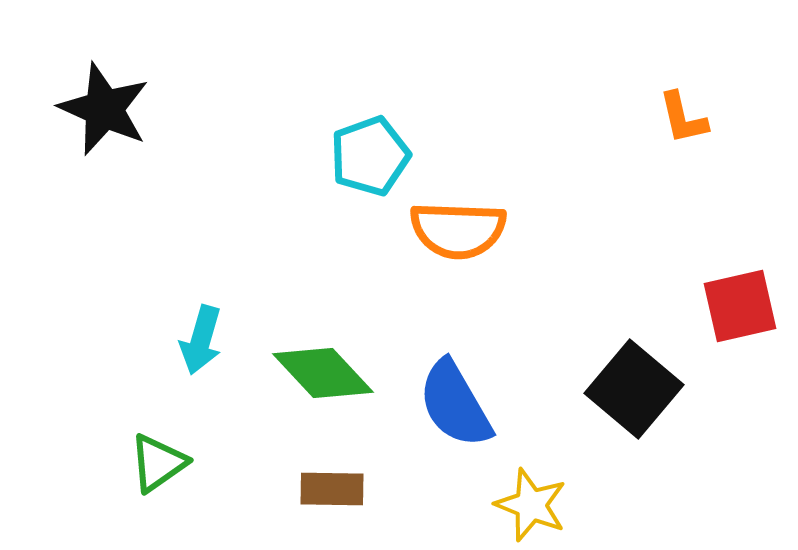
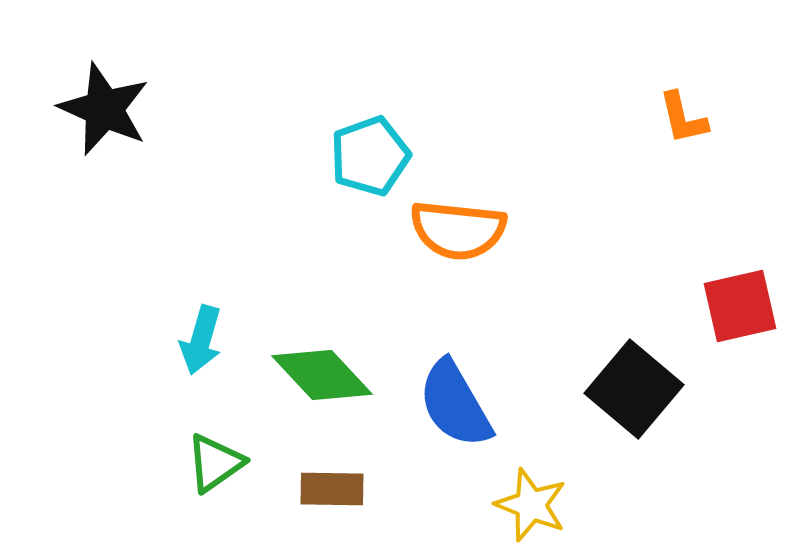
orange semicircle: rotated 4 degrees clockwise
green diamond: moved 1 px left, 2 px down
green triangle: moved 57 px right
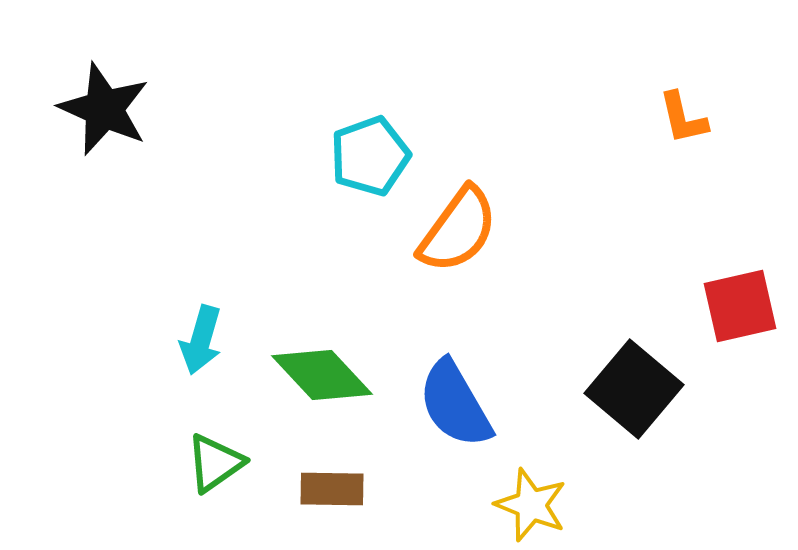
orange semicircle: rotated 60 degrees counterclockwise
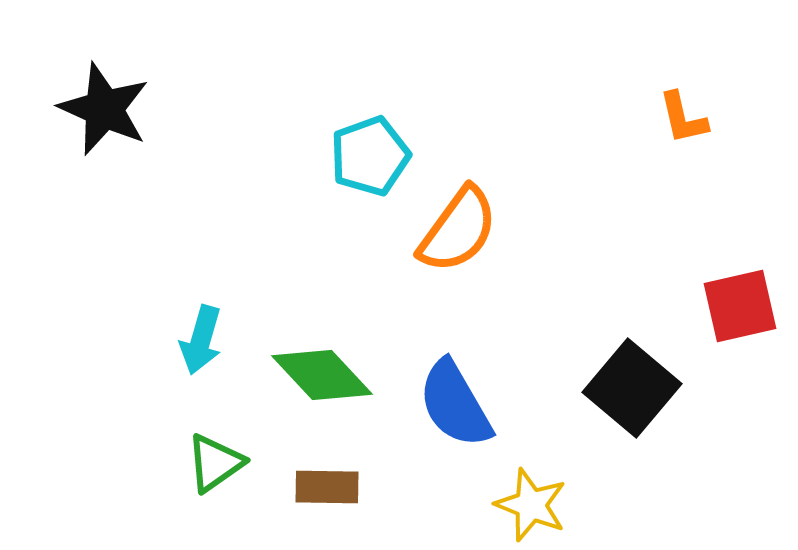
black square: moved 2 px left, 1 px up
brown rectangle: moved 5 px left, 2 px up
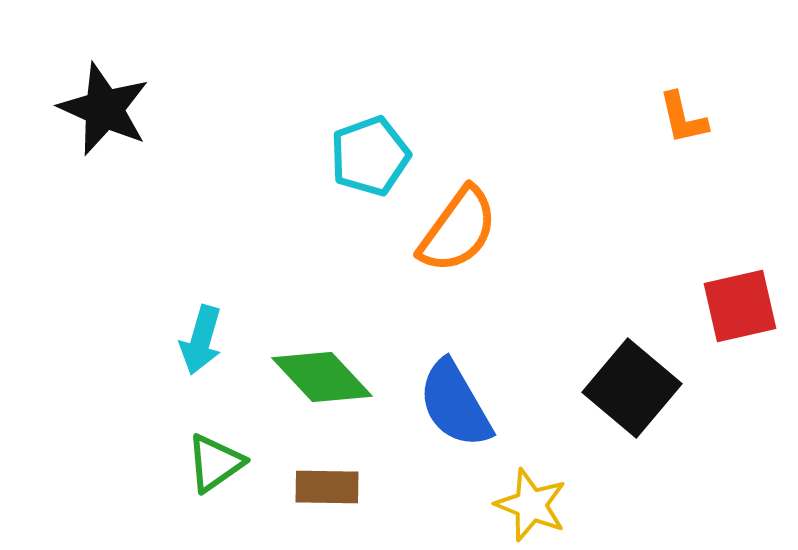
green diamond: moved 2 px down
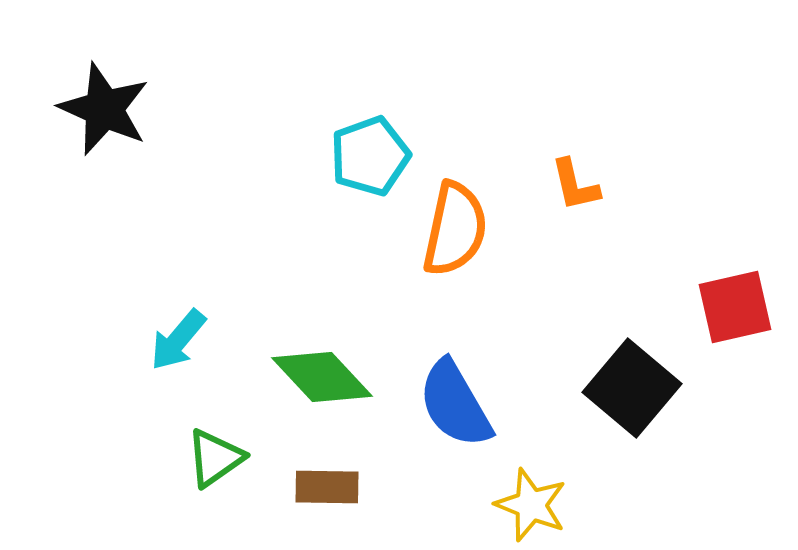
orange L-shape: moved 108 px left, 67 px down
orange semicircle: moved 3 px left, 1 px up; rotated 24 degrees counterclockwise
red square: moved 5 px left, 1 px down
cyan arrow: moved 23 px left; rotated 24 degrees clockwise
green triangle: moved 5 px up
